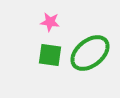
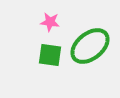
green ellipse: moved 7 px up
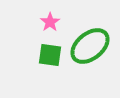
pink star: rotated 30 degrees clockwise
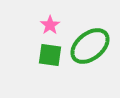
pink star: moved 3 px down
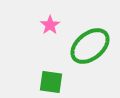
green square: moved 1 px right, 27 px down
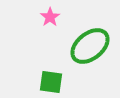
pink star: moved 8 px up
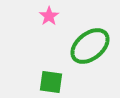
pink star: moved 1 px left, 1 px up
